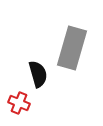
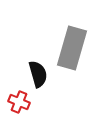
red cross: moved 1 px up
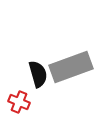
gray rectangle: moved 1 px left, 19 px down; rotated 54 degrees clockwise
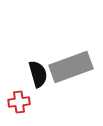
red cross: rotated 30 degrees counterclockwise
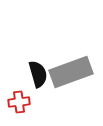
gray rectangle: moved 5 px down
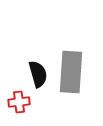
gray rectangle: rotated 66 degrees counterclockwise
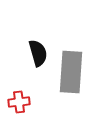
black semicircle: moved 21 px up
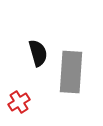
red cross: rotated 25 degrees counterclockwise
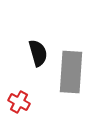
red cross: rotated 30 degrees counterclockwise
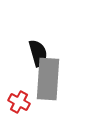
gray rectangle: moved 23 px left, 7 px down
